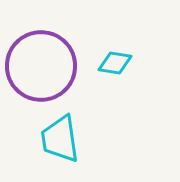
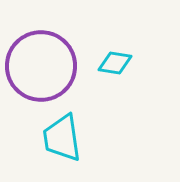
cyan trapezoid: moved 2 px right, 1 px up
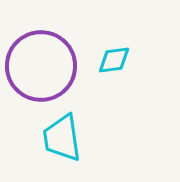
cyan diamond: moved 1 px left, 3 px up; rotated 16 degrees counterclockwise
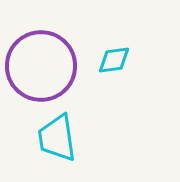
cyan trapezoid: moved 5 px left
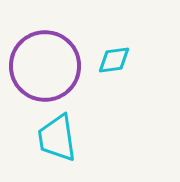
purple circle: moved 4 px right
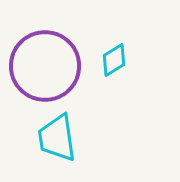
cyan diamond: rotated 24 degrees counterclockwise
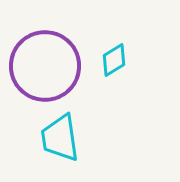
cyan trapezoid: moved 3 px right
